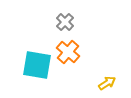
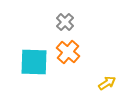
cyan square: moved 3 px left, 3 px up; rotated 8 degrees counterclockwise
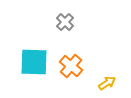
orange cross: moved 3 px right, 14 px down
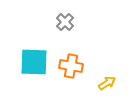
orange cross: rotated 30 degrees counterclockwise
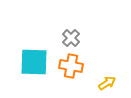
gray cross: moved 6 px right, 16 px down
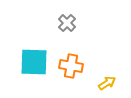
gray cross: moved 4 px left, 15 px up
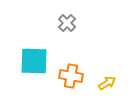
cyan square: moved 1 px up
orange cross: moved 10 px down
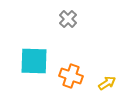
gray cross: moved 1 px right, 4 px up
orange cross: rotated 10 degrees clockwise
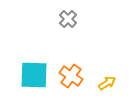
cyan square: moved 14 px down
orange cross: rotated 15 degrees clockwise
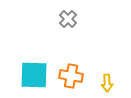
orange cross: rotated 25 degrees counterclockwise
yellow arrow: rotated 120 degrees clockwise
